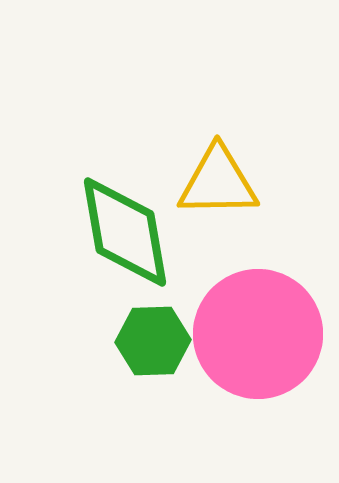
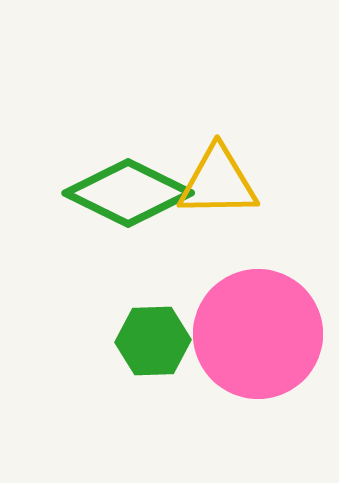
green diamond: moved 3 px right, 39 px up; rotated 54 degrees counterclockwise
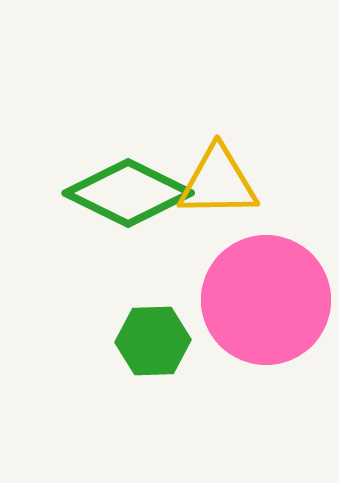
pink circle: moved 8 px right, 34 px up
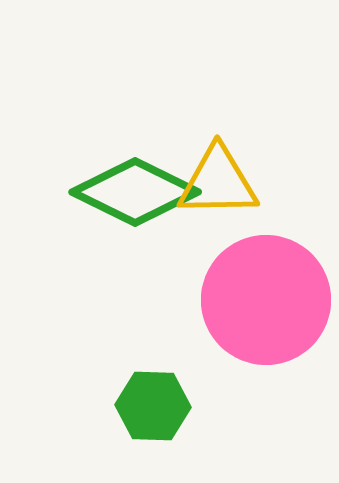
green diamond: moved 7 px right, 1 px up
green hexagon: moved 65 px down; rotated 4 degrees clockwise
